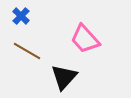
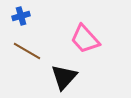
blue cross: rotated 30 degrees clockwise
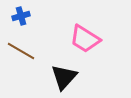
pink trapezoid: rotated 16 degrees counterclockwise
brown line: moved 6 px left
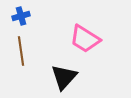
brown line: rotated 52 degrees clockwise
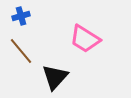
brown line: rotated 32 degrees counterclockwise
black triangle: moved 9 px left
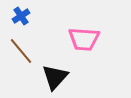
blue cross: rotated 18 degrees counterclockwise
pink trapezoid: moved 1 px left; rotated 28 degrees counterclockwise
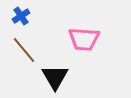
brown line: moved 3 px right, 1 px up
black triangle: rotated 12 degrees counterclockwise
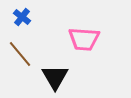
blue cross: moved 1 px right, 1 px down; rotated 18 degrees counterclockwise
brown line: moved 4 px left, 4 px down
